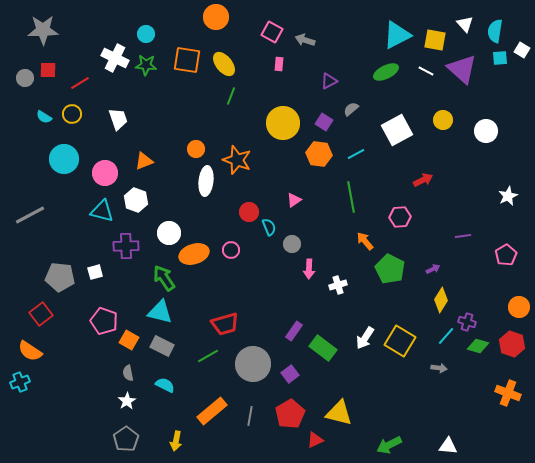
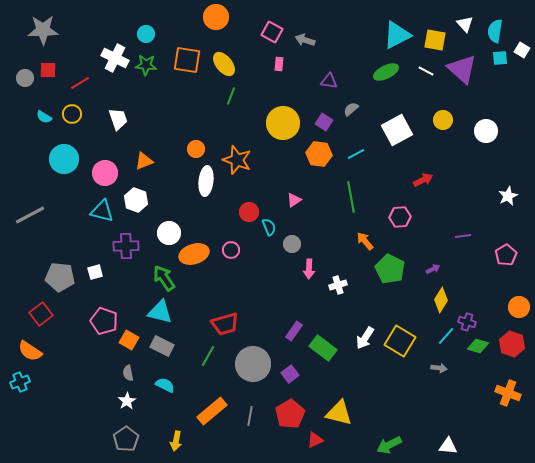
purple triangle at (329, 81): rotated 36 degrees clockwise
green line at (208, 356): rotated 30 degrees counterclockwise
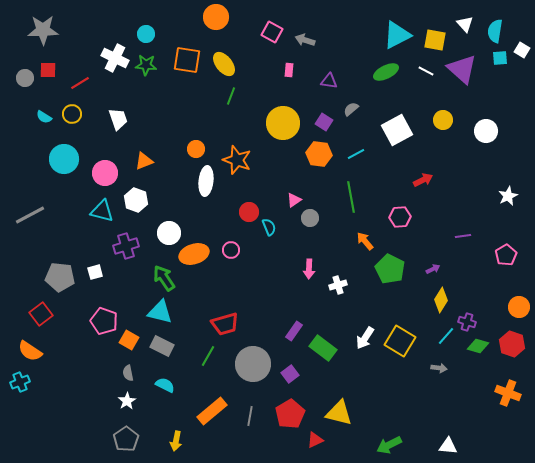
pink rectangle at (279, 64): moved 10 px right, 6 px down
gray circle at (292, 244): moved 18 px right, 26 px up
purple cross at (126, 246): rotated 15 degrees counterclockwise
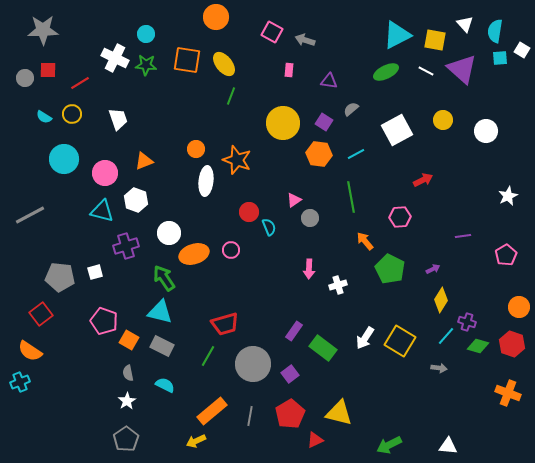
yellow arrow at (176, 441): moved 20 px right; rotated 54 degrees clockwise
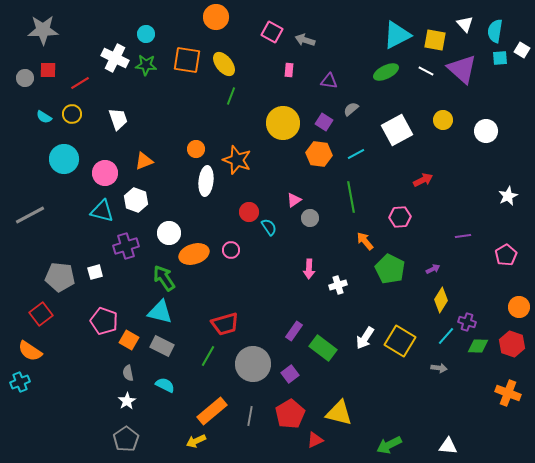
cyan semicircle at (269, 227): rotated 12 degrees counterclockwise
green diamond at (478, 346): rotated 15 degrees counterclockwise
